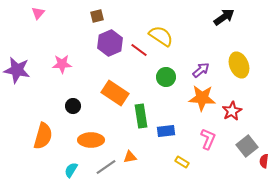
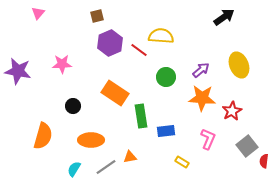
yellow semicircle: rotated 30 degrees counterclockwise
purple star: moved 1 px right, 1 px down
cyan semicircle: moved 3 px right, 1 px up
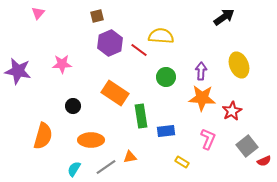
purple arrow: moved 1 px down; rotated 48 degrees counterclockwise
red semicircle: rotated 120 degrees counterclockwise
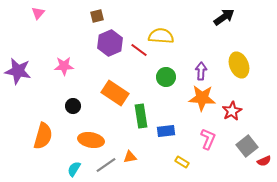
pink star: moved 2 px right, 2 px down
orange ellipse: rotated 10 degrees clockwise
gray line: moved 2 px up
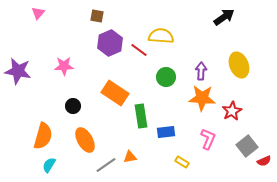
brown square: rotated 24 degrees clockwise
blue rectangle: moved 1 px down
orange ellipse: moved 6 px left; rotated 50 degrees clockwise
cyan semicircle: moved 25 px left, 4 px up
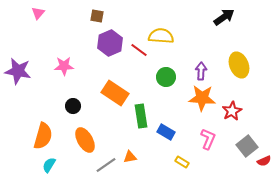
blue rectangle: rotated 36 degrees clockwise
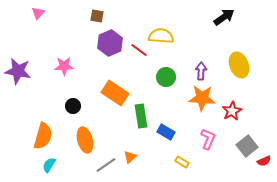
orange ellipse: rotated 15 degrees clockwise
orange triangle: rotated 32 degrees counterclockwise
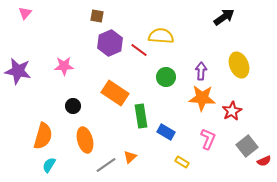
pink triangle: moved 13 px left
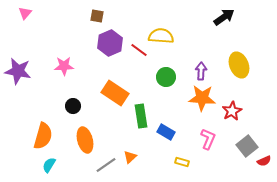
yellow rectangle: rotated 16 degrees counterclockwise
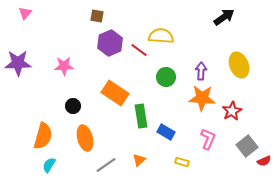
purple star: moved 8 px up; rotated 12 degrees counterclockwise
orange ellipse: moved 2 px up
orange triangle: moved 9 px right, 3 px down
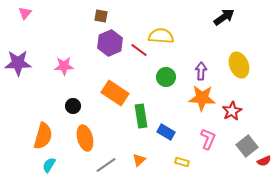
brown square: moved 4 px right
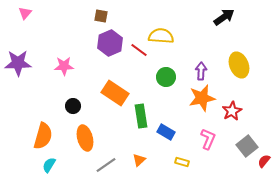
orange star: rotated 16 degrees counterclockwise
red semicircle: rotated 152 degrees clockwise
